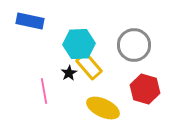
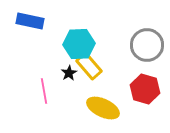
gray circle: moved 13 px right
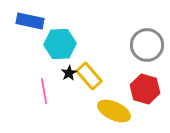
cyan hexagon: moved 19 px left
yellow rectangle: moved 10 px down
yellow ellipse: moved 11 px right, 3 px down
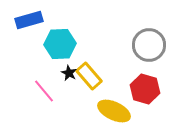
blue rectangle: moved 1 px left, 1 px up; rotated 28 degrees counterclockwise
gray circle: moved 2 px right
black star: rotated 14 degrees counterclockwise
pink line: rotated 30 degrees counterclockwise
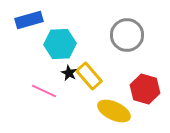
gray circle: moved 22 px left, 10 px up
pink line: rotated 25 degrees counterclockwise
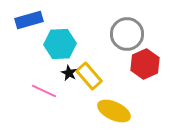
gray circle: moved 1 px up
red hexagon: moved 25 px up; rotated 20 degrees clockwise
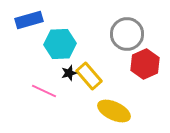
black star: rotated 28 degrees clockwise
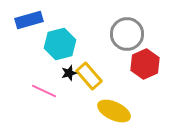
cyan hexagon: rotated 12 degrees counterclockwise
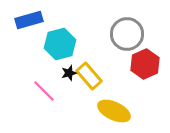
pink line: rotated 20 degrees clockwise
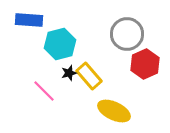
blue rectangle: rotated 20 degrees clockwise
